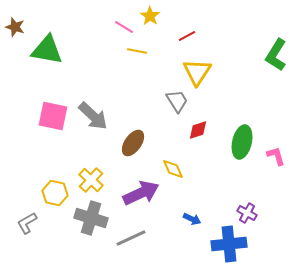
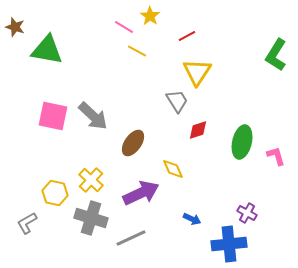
yellow line: rotated 18 degrees clockwise
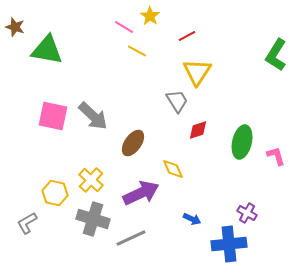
gray cross: moved 2 px right, 1 px down
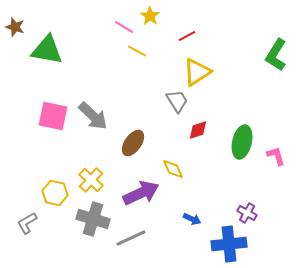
yellow triangle: rotated 24 degrees clockwise
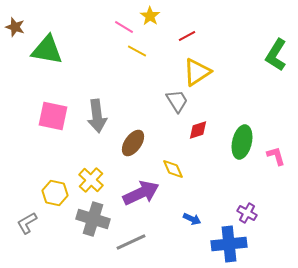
gray arrow: moved 4 px right; rotated 40 degrees clockwise
gray line: moved 4 px down
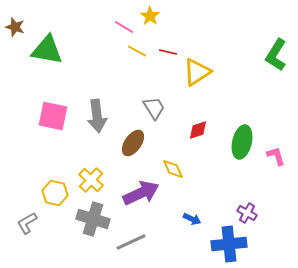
red line: moved 19 px left, 16 px down; rotated 42 degrees clockwise
gray trapezoid: moved 23 px left, 7 px down
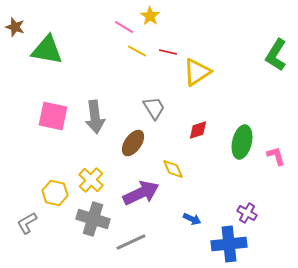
gray arrow: moved 2 px left, 1 px down
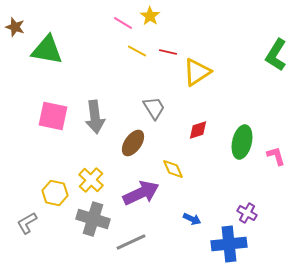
pink line: moved 1 px left, 4 px up
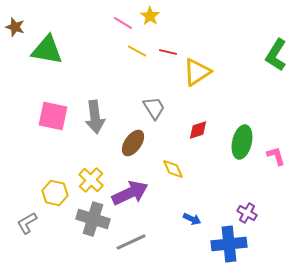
purple arrow: moved 11 px left
